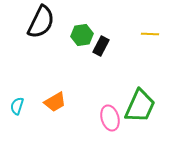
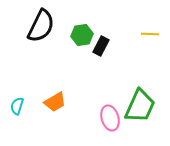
black semicircle: moved 4 px down
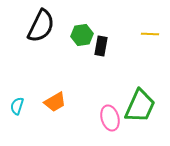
black rectangle: rotated 18 degrees counterclockwise
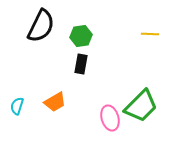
green hexagon: moved 1 px left, 1 px down
black rectangle: moved 20 px left, 18 px down
green trapezoid: moved 1 px right; rotated 21 degrees clockwise
